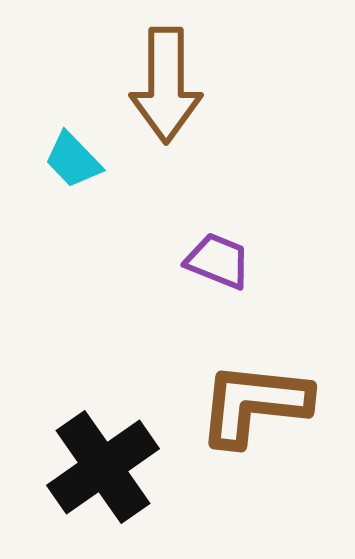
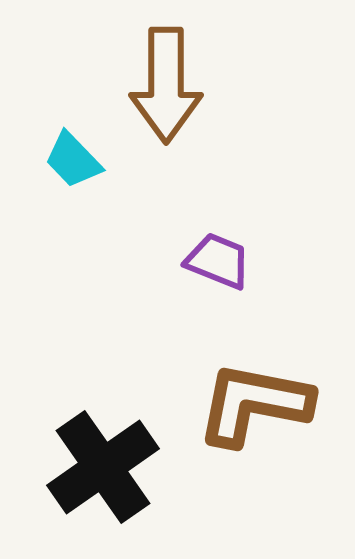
brown L-shape: rotated 5 degrees clockwise
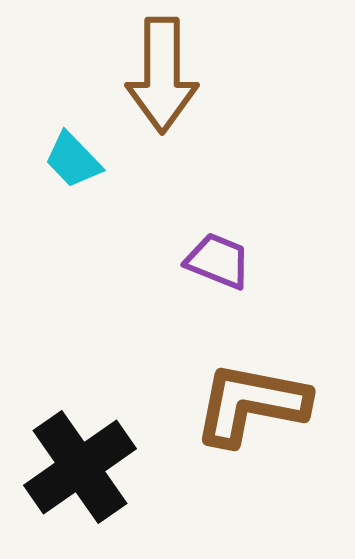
brown arrow: moved 4 px left, 10 px up
brown L-shape: moved 3 px left
black cross: moved 23 px left
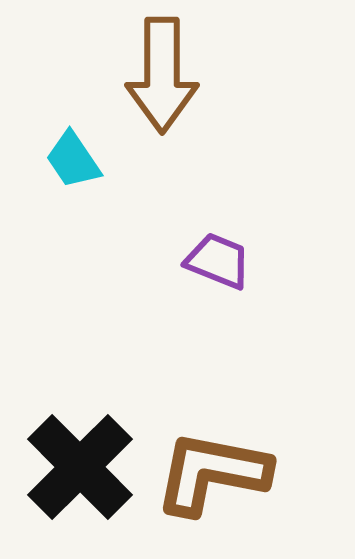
cyan trapezoid: rotated 10 degrees clockwise
brown L-shape: moved 39 px left, 69 px down
black cross: rotated 10 degrees counterclockwise
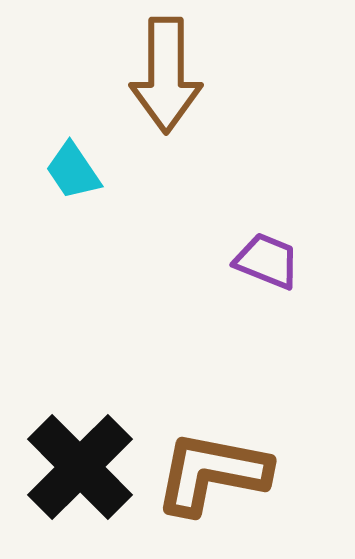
brown arrow: moved 4 px right
cyan trapezoid: moved 11 px down
purple trapezoid: moved 49 px right
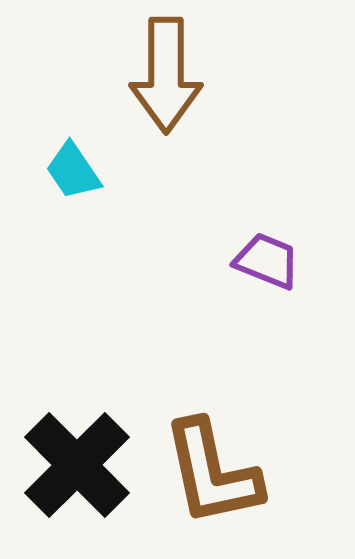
black cross: moved 3 px left, 2 px up
brown L-shape: rotated 113 degrees counterclockwise
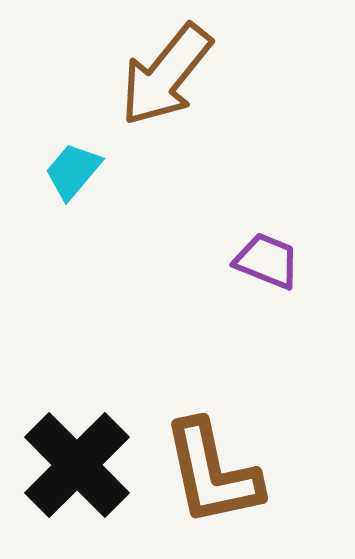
brown arrow: rotated 39 degrees clockwise
cyan trapezoid: rotated 74 degrees clockwise
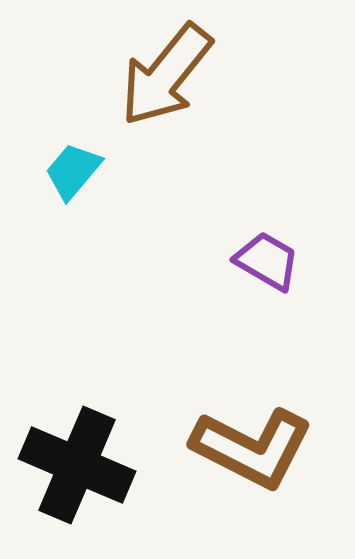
purple trapezoid: rotated 8 degrees clockwise
black cross: rotated 22 degrees counterclockwise
brown L-shape: moved 40 px right, 25 px up; rotated 51 degrees counterclockwise
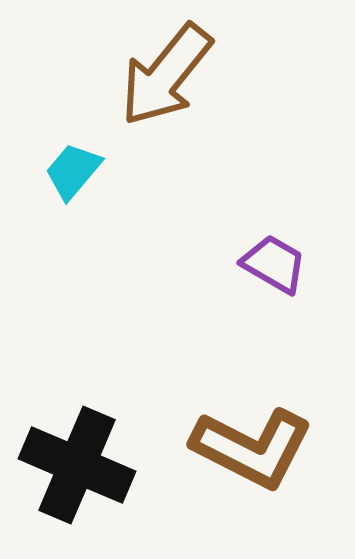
purple trapezoid: moved 7 px right, 3 px down
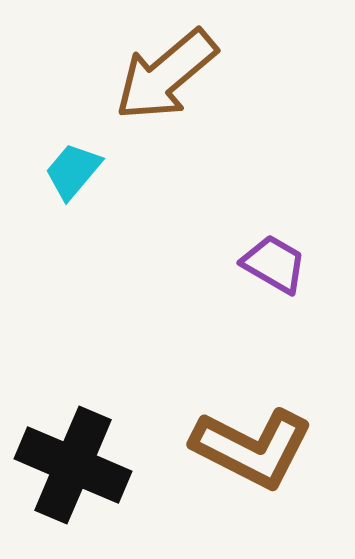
brown arrow: rotated 11 degrees clockwise
black cross: moved 4 px left
